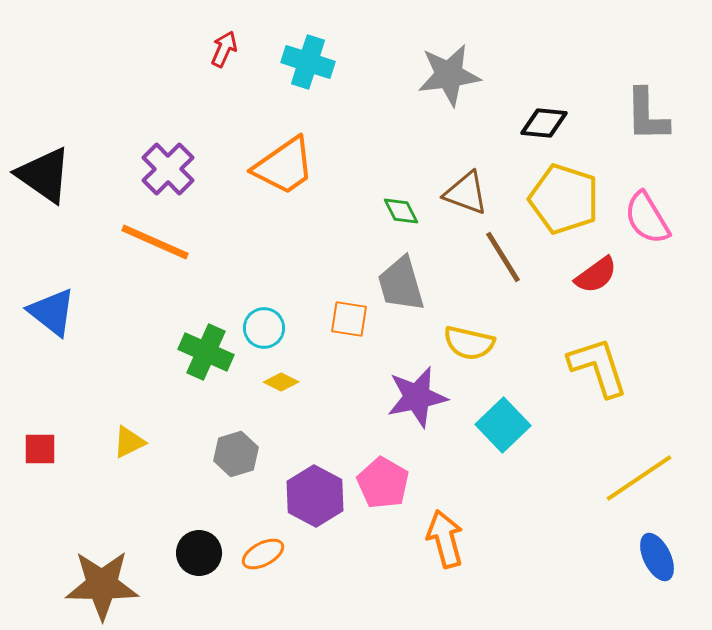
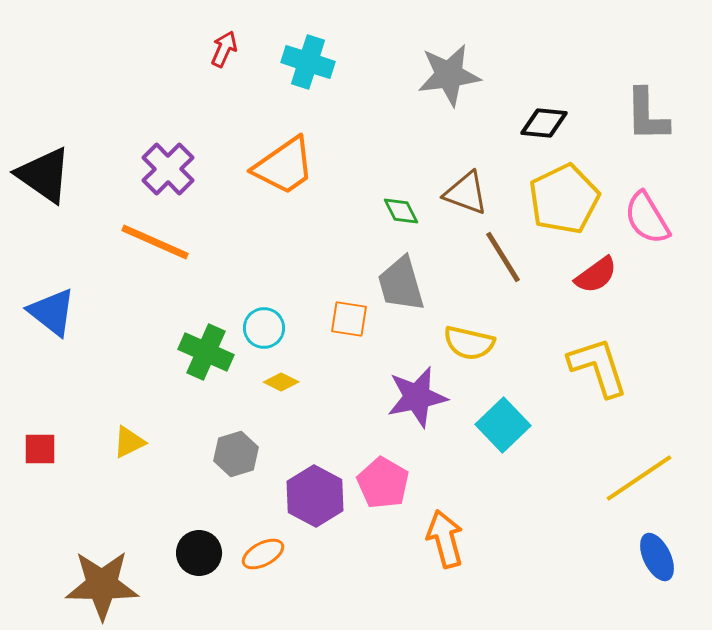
yellow pentagon: rotated 28 degrees clockwise
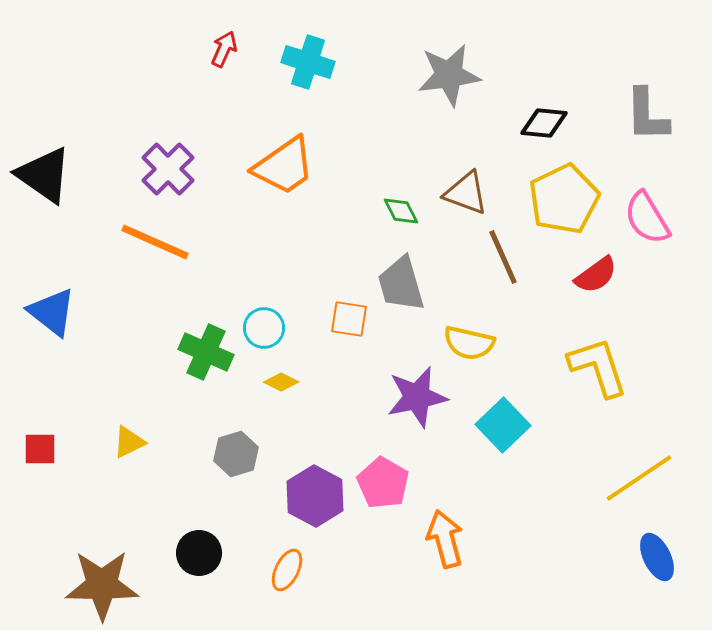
brown line: rotated 8 degrees clockwise
orange ellipse: moved 24 px right, 16 px down; rotated 36 degrees counterclockwise
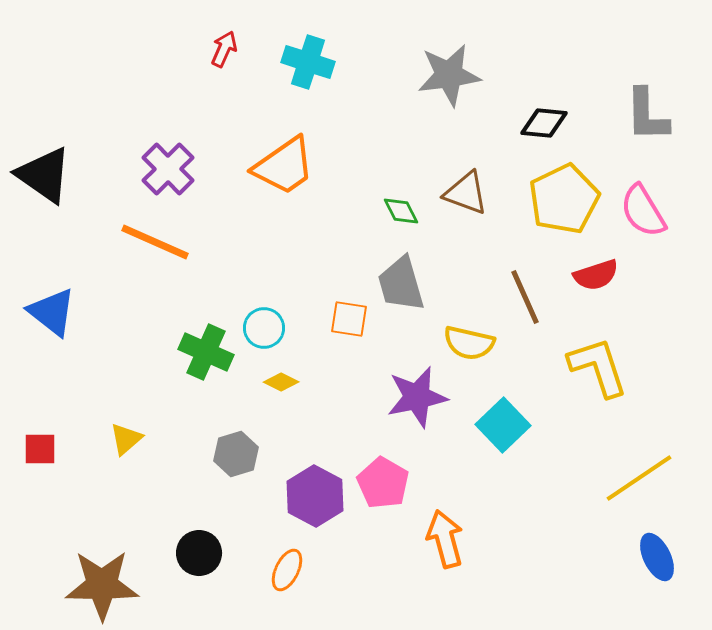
pink semicircle: moved 4 px left, 7 px up
brown line: moved 22 px right, 40 px down
red semicircle: rotated 18 degrees clockwise
yellow triangle: moved 3 px left, 3 px up; rotated 15 degrees counterclockwise
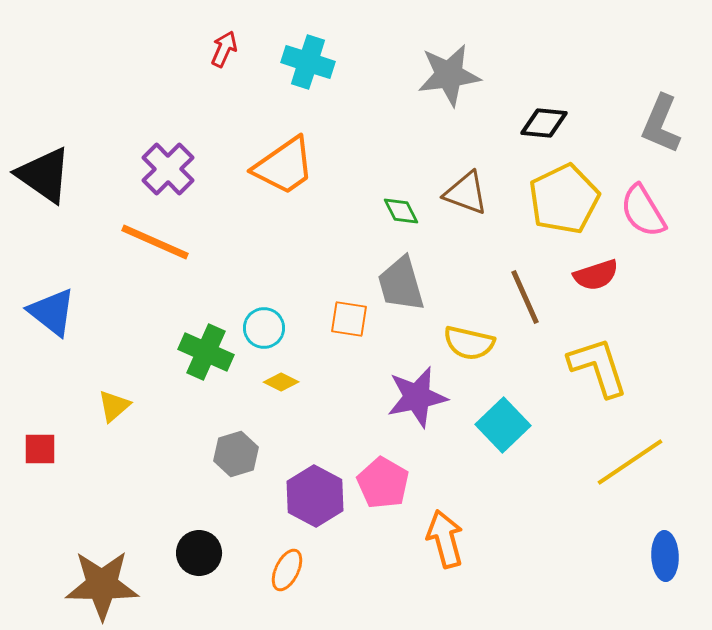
gray L-shape: moved 14 px right, 9 px down; rotated 24 degrees clockwise
yellow triangle: moved 12 px left, 33 px up
yellow line: moved 9 px left, 16 px up
blue ellipse: moved 8 px right, 1 px up; rotated 24 degrees clockwise
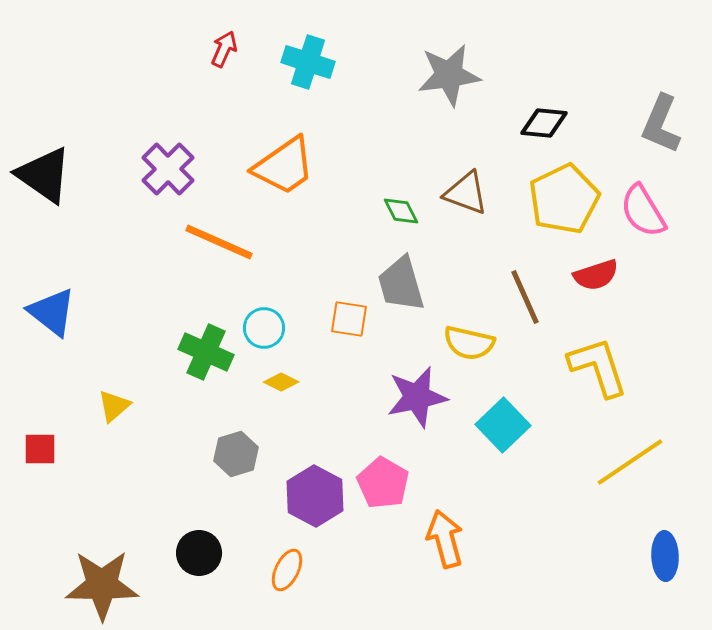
orange line: moved 64 px right
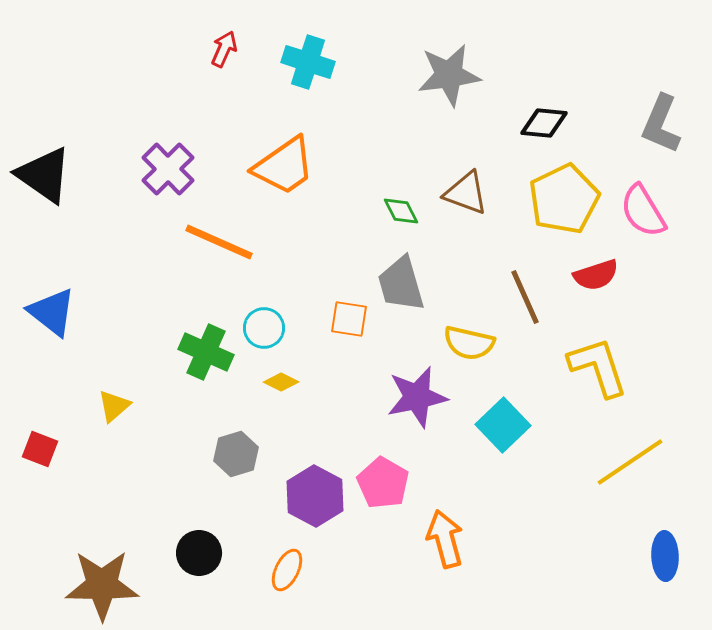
red square: rotated 21 degrees clockwise
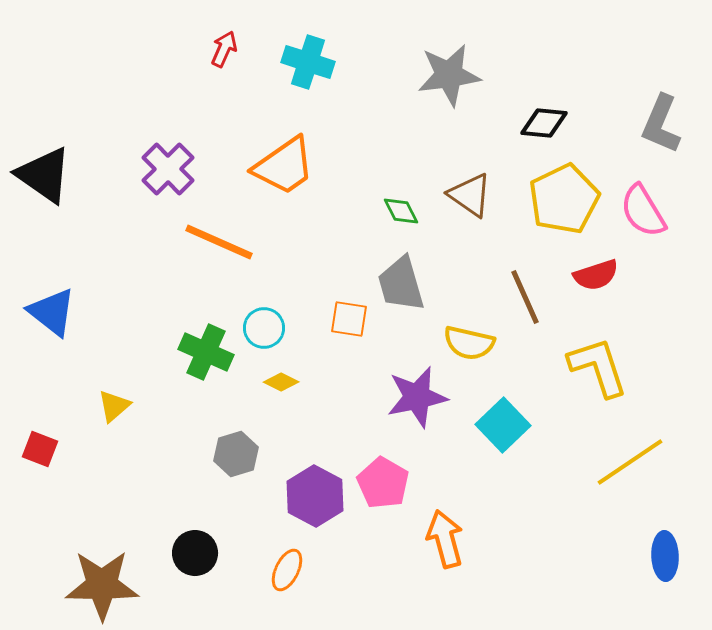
brown triangle: moved 4 px right, 2 px down; rotated 15 degrees clockwise
black circle: moved 4 px left
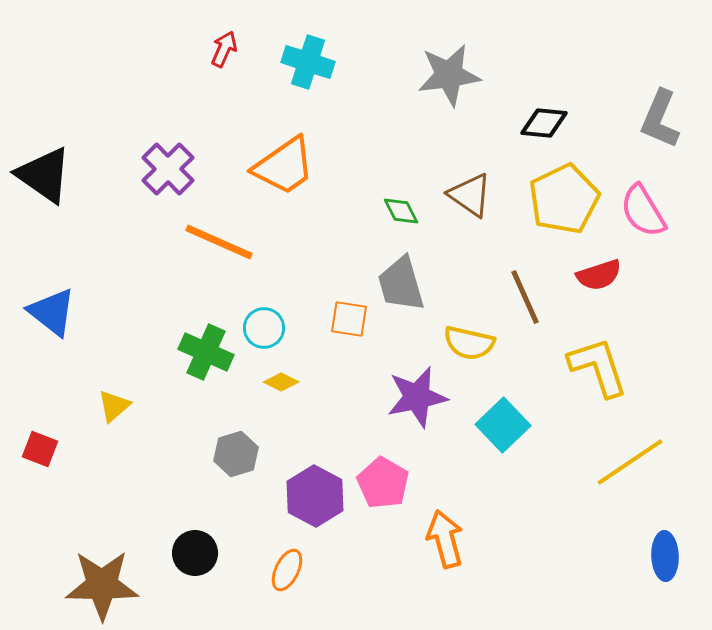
gray L-shape: moved 1 px left, 5 px up
red semicircle: moved 3 px right
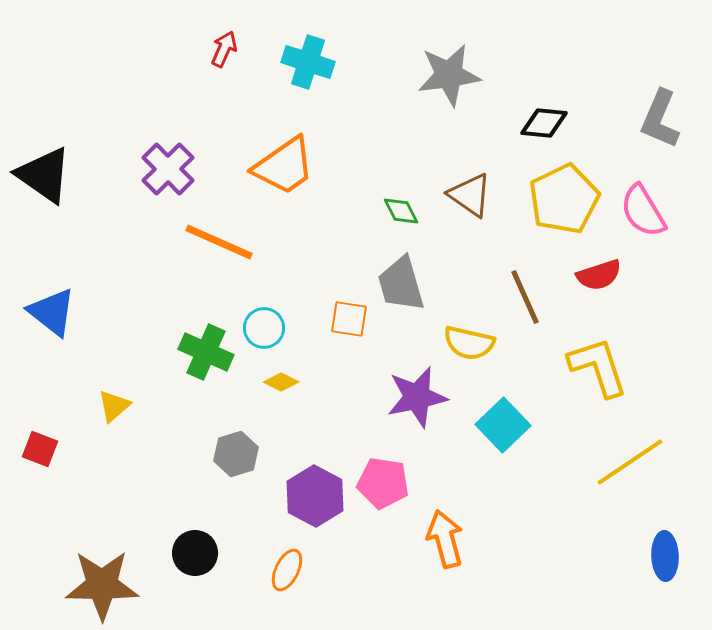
pink pentagon: rotated 21 degrees counterclockwise
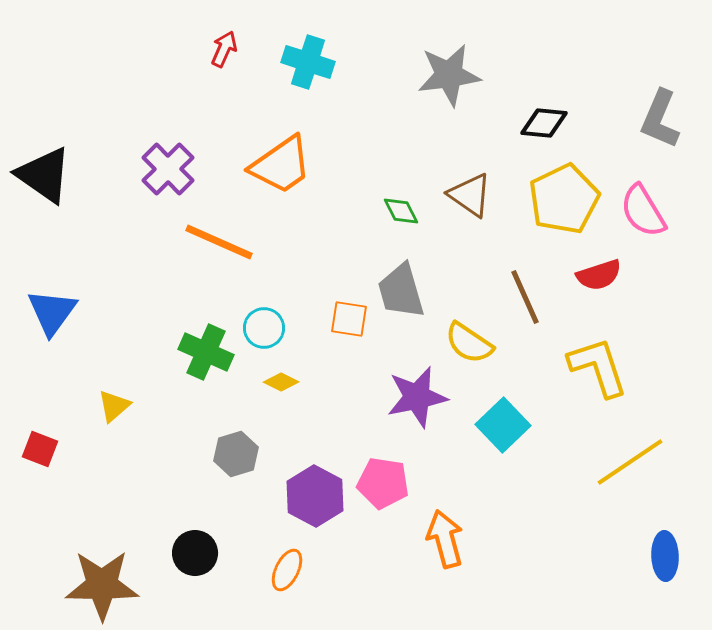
orange trapezoid: moved 3 px left, 1 px up
gray trapezoid: moved 7 px down
blue triangle: rotated 28 degrees clockwise
yellow semicircle: rotated 21 degrees clockwise
